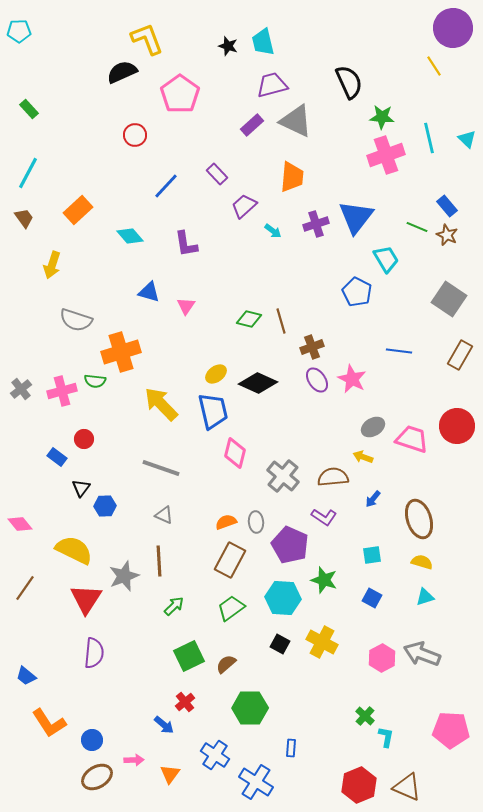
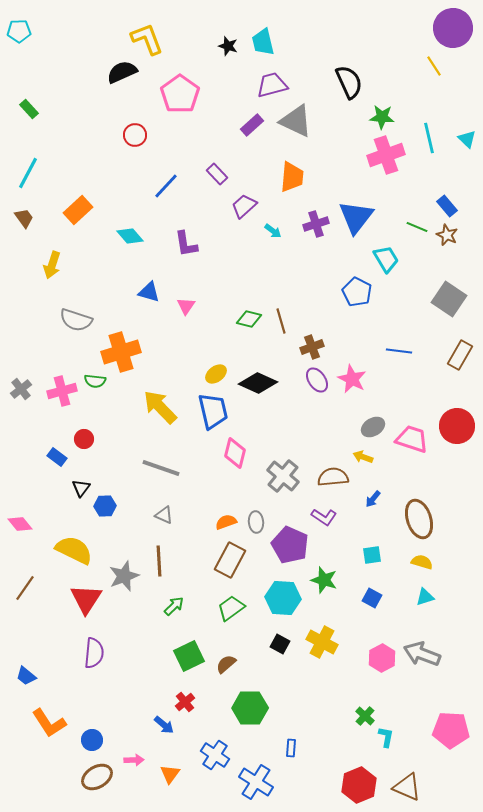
yellow arrow at (161, 404): moved 1 px left, 3 px down
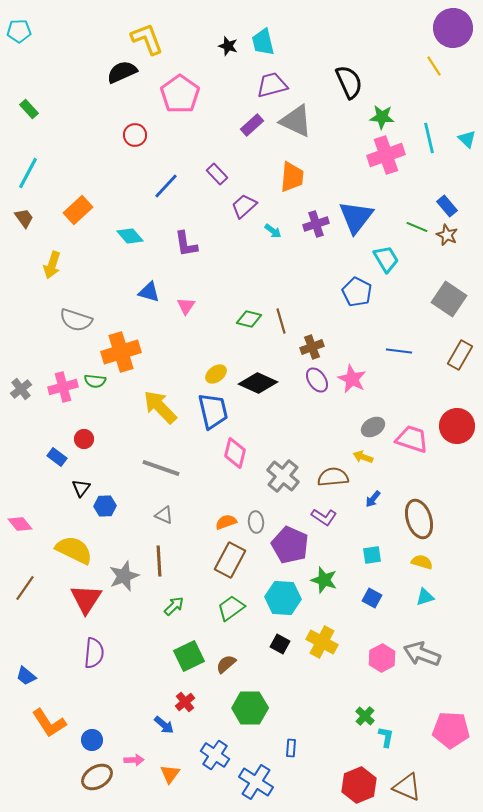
pink cross at (62, 391): moved 1 px right, 4 px up
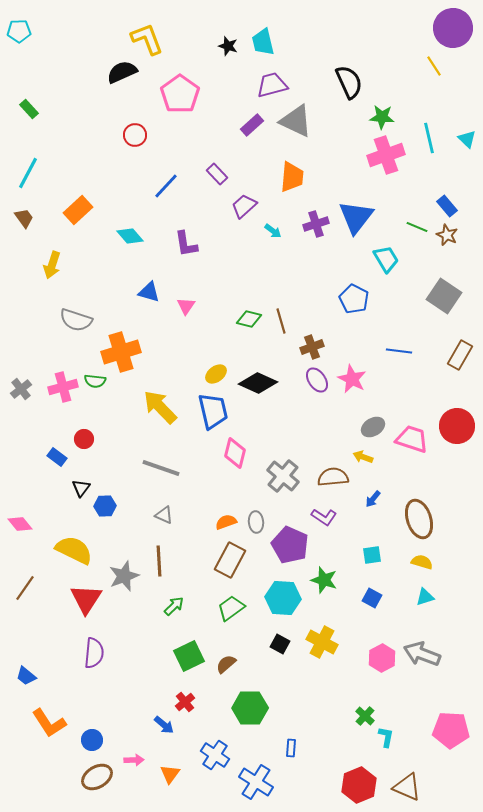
blue pentagon at (357, 292): moved 3 px left, 7 px down
gray square at (449, 299): moved 5 px left, 3 px up
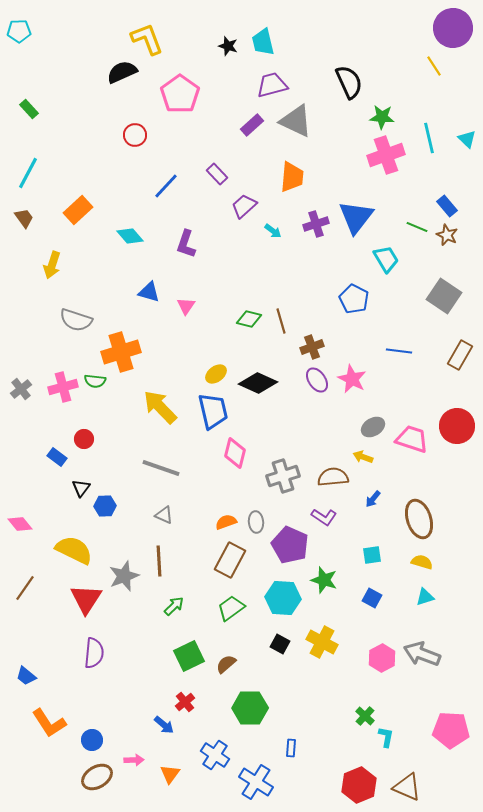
purple L-shape at (186, 244): rotated 28 degrees clockwise
gray cross at (283, 476): rotated 32 degrees clockwise
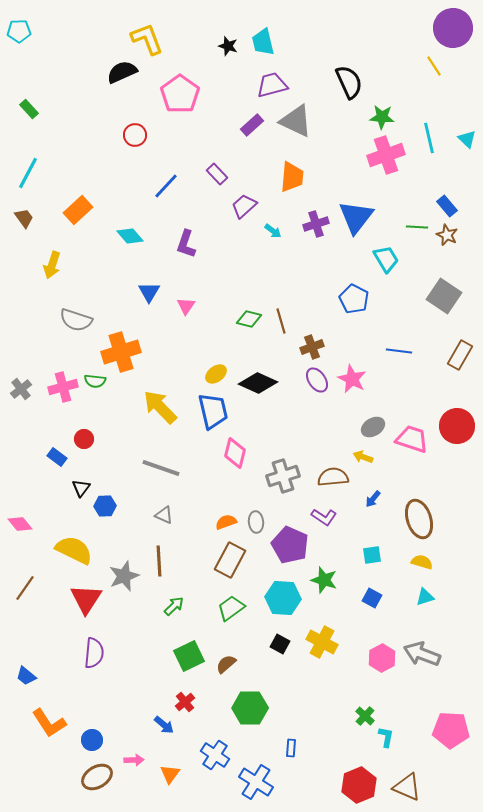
green line at (417, 227): rotated 20 degrees counterclockwise
blue triangle at (149, 292): rotated 45 degrees clockwise
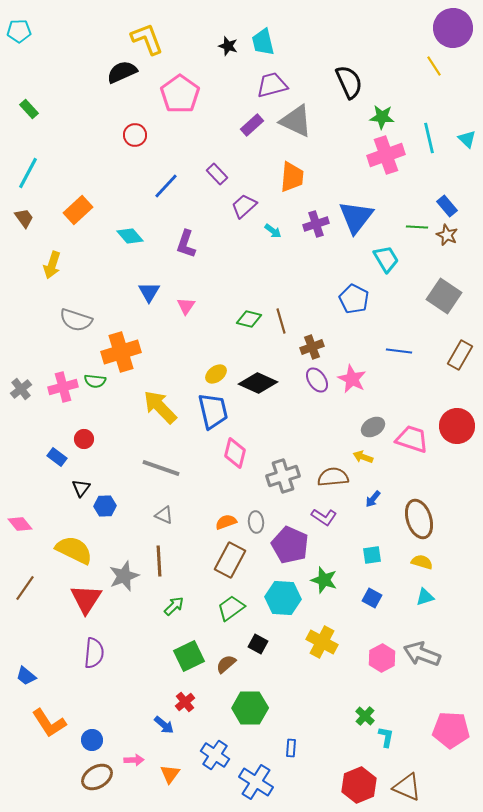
black square at (280, 644): moved 22 px left
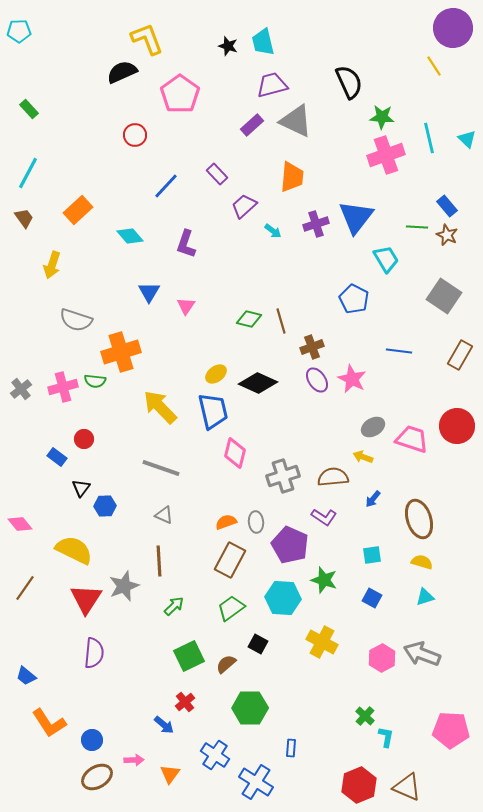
gray star at (124, 576): moved 10 px down
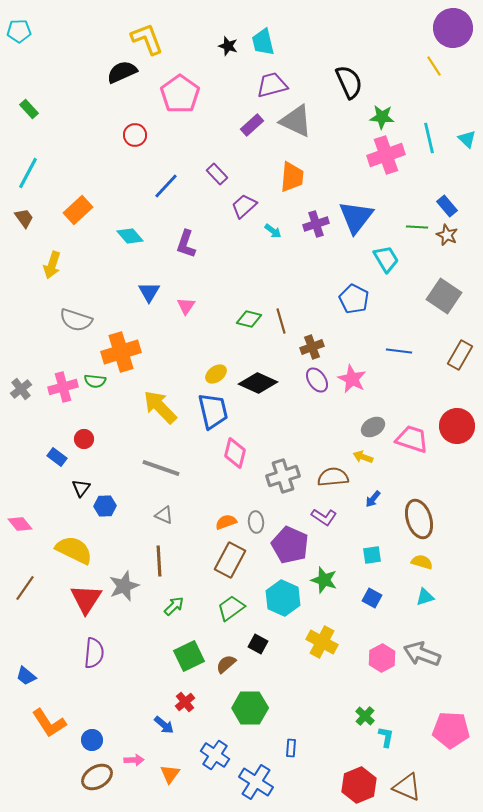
cyan hexagon at (283, 598): rotated 20 degrees clockwise
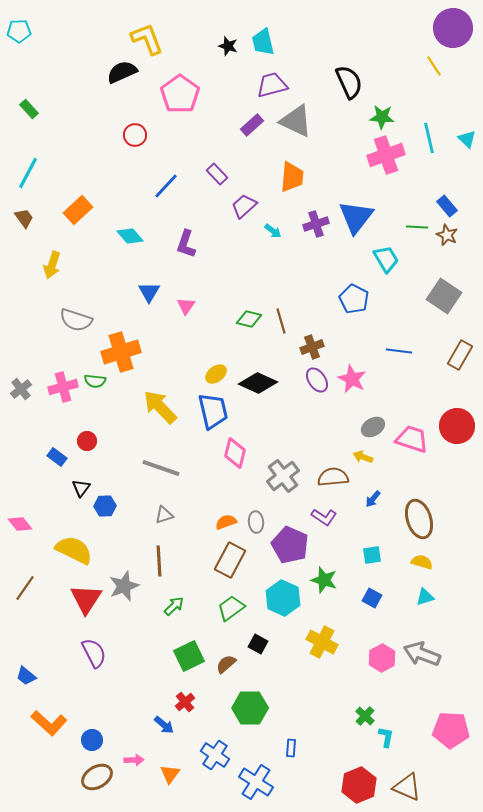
red circle at (84, 439): moved 3 px right, 2 px down
gray cross at (283, 476): rotated 20 degrees counterclockwise
gray triangle at (164, 515): rotated 42 degrees counterclockwise
purple semicircle at (94, 653): rotated 32 degrees counterclockwise
orange L-shape at (49, 723): rotated 15 degrees counterclockwise
